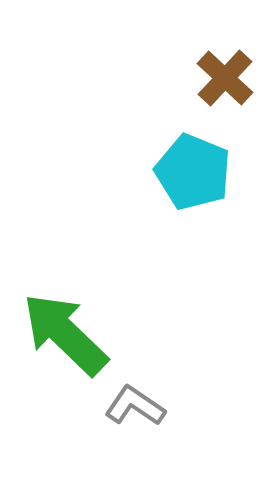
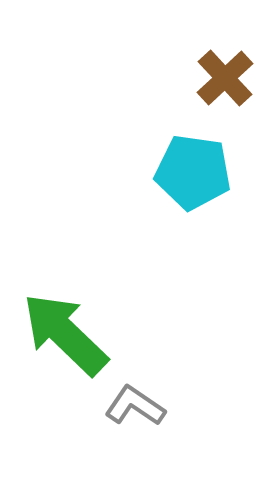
brown cross: rotated 4 degrees clockwise
cyan pentagon: rotated 14 degrees counterclockwise
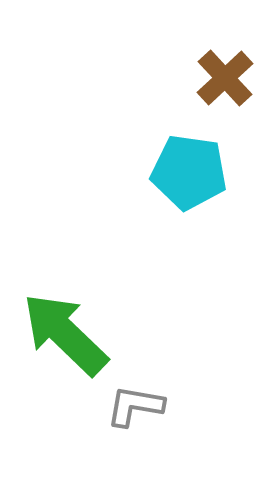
cyan pentagon: moved 4 px left
gray L-shape: rotated 24 degrees counterclockwise
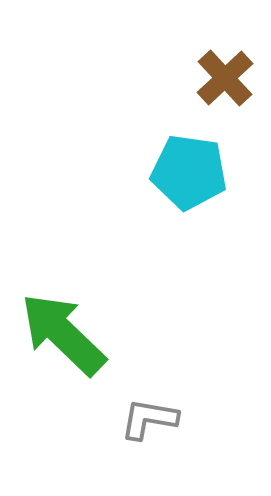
green arrow: moved 2 px left
gray L-shape: moved 14 px right, 13 px down
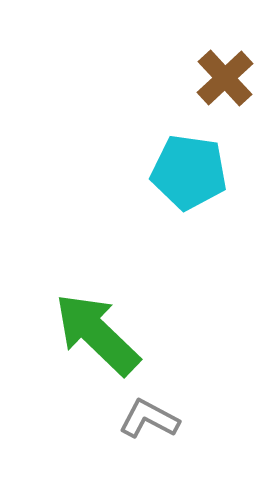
green arrow: moved 34 px right
gray L-shape: rotated 18 degrees clockwise
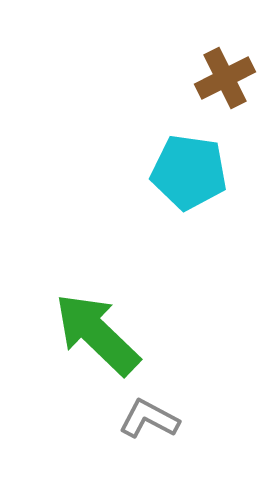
brown cross: rotated 16 degrees clockwise
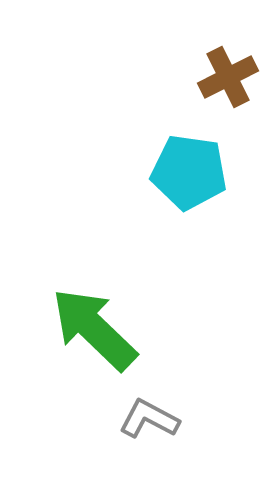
brown cross: moved 3 px right, 1 px up
green arrow: moved 3 px left, 5 px up
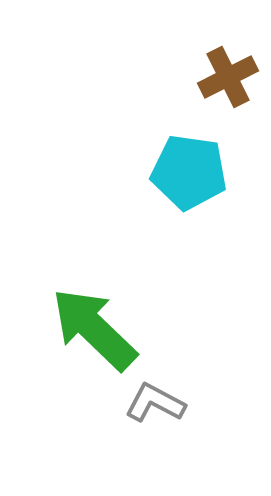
gray L-shape: moved 6 px right, 16 px up
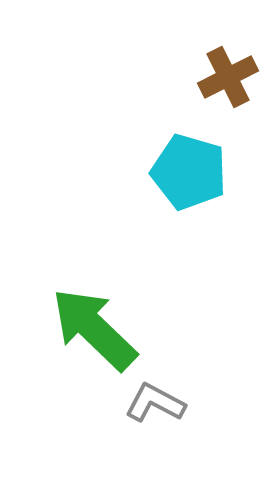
cyan pentagon: rotated 8 degrees clockwise
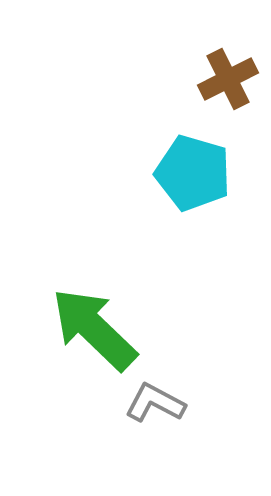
brown cross: moved 2 px down
cyan pentagon: moved 4 px right, 1 px down
